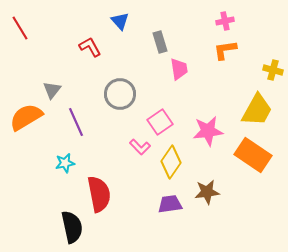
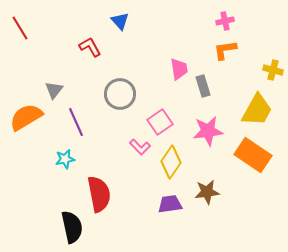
gray rectangle: moved 43 px right, 44 px down
gray triangle: moved 2 px right
cyan star: moved 4 px up
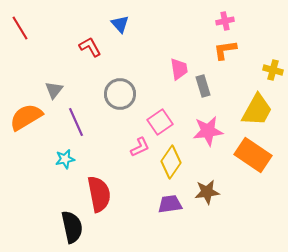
blue triangle: moved 3 px down
pink L-shape: rotated 70 degrees counterclockwise
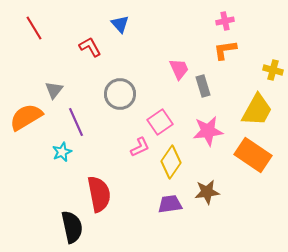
red line: moved 14 px right
pink trapezoid: rotated 15 degrees counterclockwise
cyan star: moved 3 px left, 7 px up; rotated 12 degrees counterclockwise
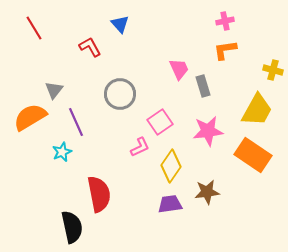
orange semicircle: moved 4 px right
yellow diamond: moved 4 px down
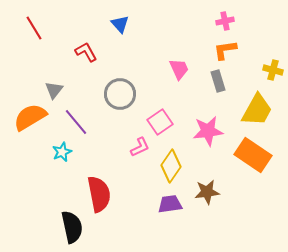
red L-shape: moved 4 px left, 5 px down
gray rectangle: moved 15 px right, 5 px up
purple line: rotated 16 degrees counterclockwise
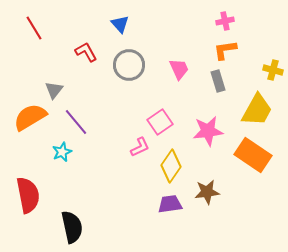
gray circle: moved 9 px right, 29 px up
red semicircle: moved 71 px left, 1 px down
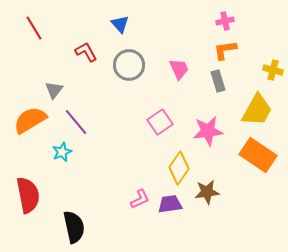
orange semicircle: moved 3 px down
pink L-shape: moved 52 px down
orange rectangle: moved 5 px right
yellow diamond: moved 8 px right, 2 px down
black semicircle: moved 2 px right
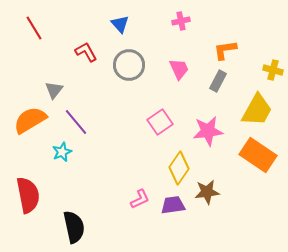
pink cross: moved 44 px left
gray rectangle: rotated 45 degrees clockwise
purple trapezoid: moved 3 px right, 1 px down
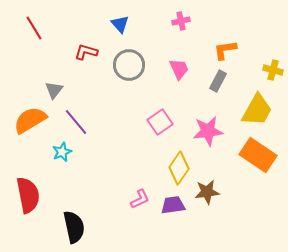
red L-shape: rotated 45 degrees counterclockwise
